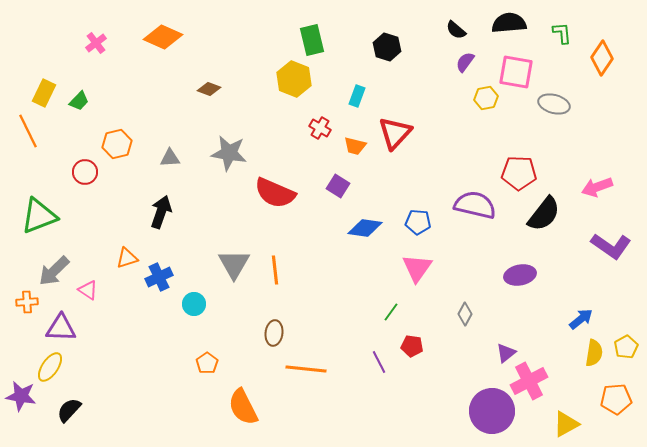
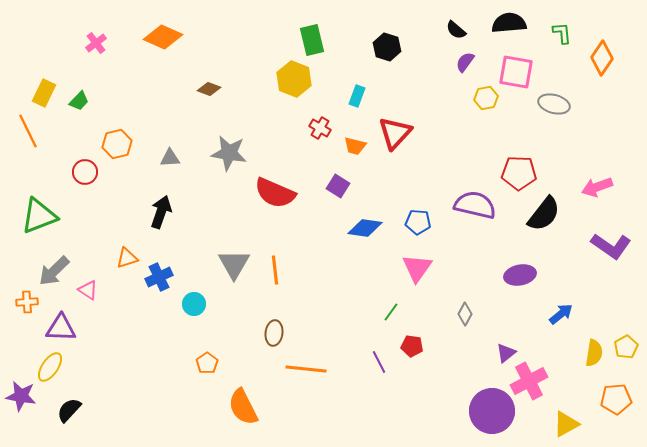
blue arrow at (581, 319): moved 20 px left, 5 px up
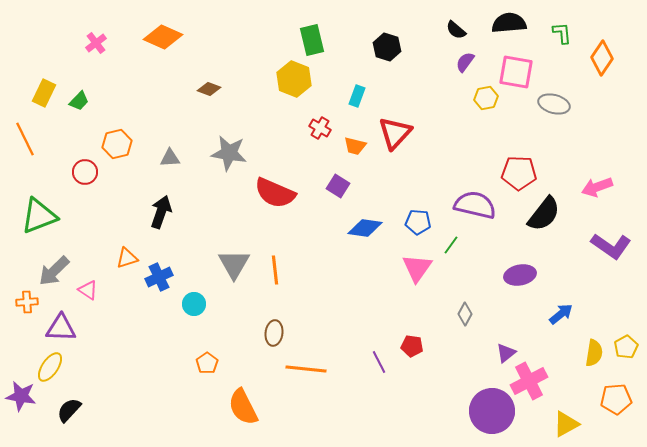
orange line at (28, 131): moved 3 px left, 8 px down
green line at (391, 312): moved 60 px right, 67 px up
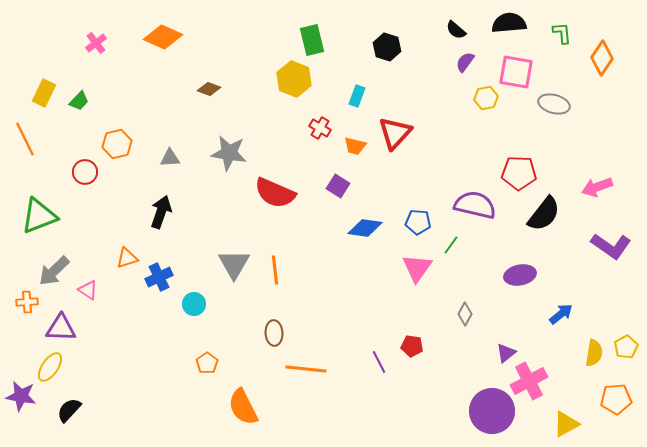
brown ellipse at (274, 333): rotated 10 degrees counterclockwise
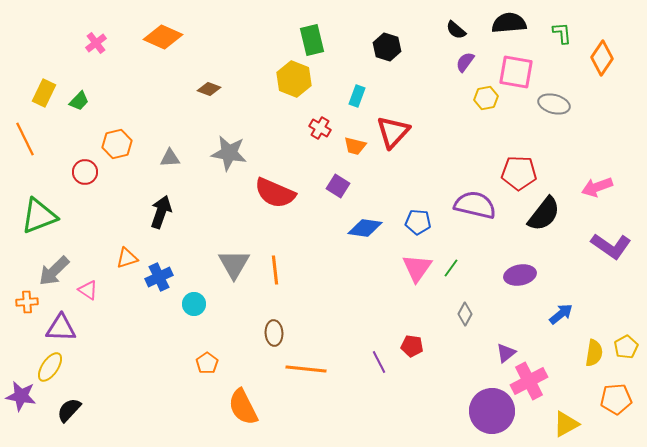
red triangle at (395, 133): moved 2 px left, 1 px up
green line at (451, 245): moved 23 px down
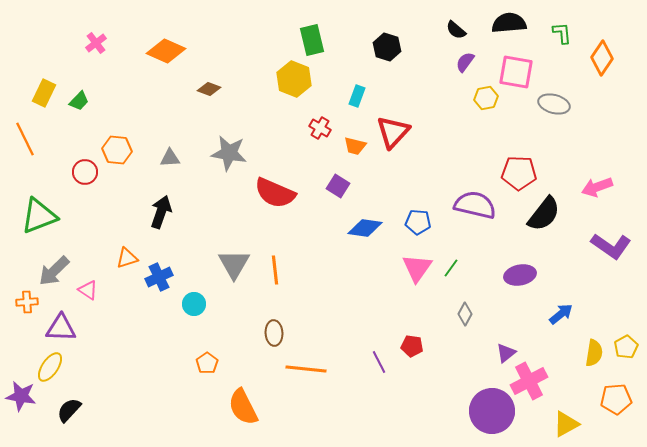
orange diamond at (163, 37): moved 3 px right, 14 px down
orange hexagon at (117, 144): moved 6 px down; rotated 20 degrees clockwise
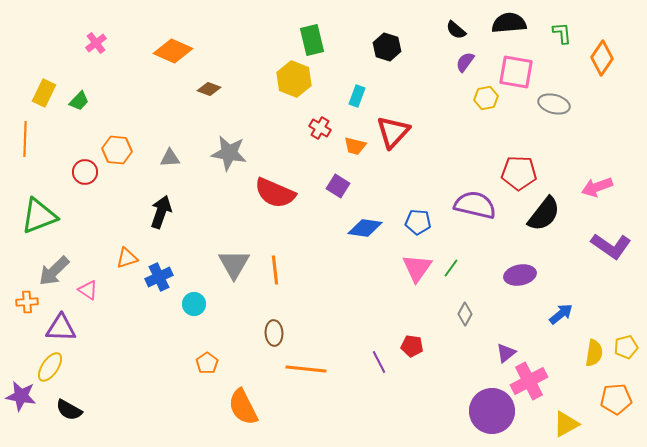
orange diamond at (166, 51): moved 7 px right
orange line at (25, 139): rotated 28 degrees clockwise
yellow pentagon at (626, 347): rotated 15 degrees clockwise
black semicircle at (69, 410): rotated 104 degrees counterclockwise
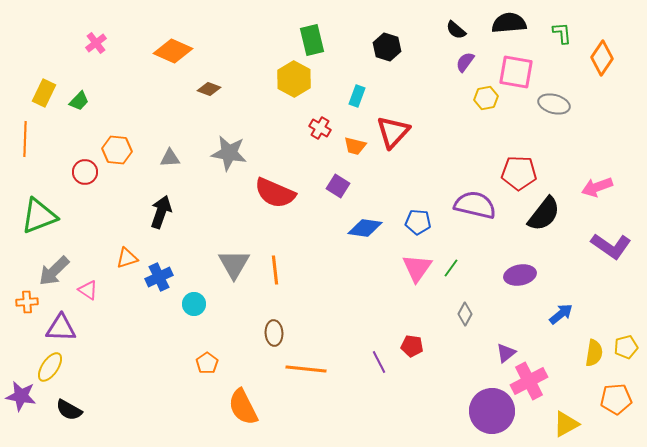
yellow hexagon at (294, 79): rotated 8 degrees clockwise
